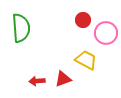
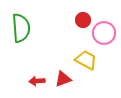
pink circle: moved 2 px left
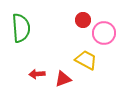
red arrow: moved 7 px up
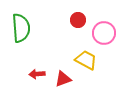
red circle: moved 5 px left
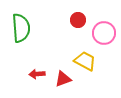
yellow trapezoid: moved 1 px left, 1 px down
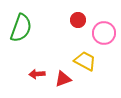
green semicircle: rotated 24 degrees clockwise
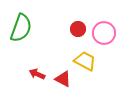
red circle: moved 9 px down
red arrow: rotated 28 degrees clockwise
red triangle: rotated 48 degrees clockwise
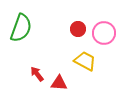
red arrow: rotated 28 degrees clockwise
red triangle: moved 4 px left, 4 px down; rotated 24 degrees counterclockwise
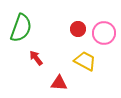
red arrow: moved 1 px left, 16 px up
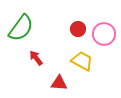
green semicircle: rotated 16 degrees clockwise
pink circle: moved 1 px down
yellow trapezoid: moved 3 px left
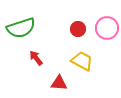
green semicircle: rotated 36 degrees clockwise
pink circle: moved 3 px right, 6 px up
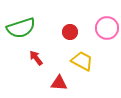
red circle: moved 8 px left, 3 px down
